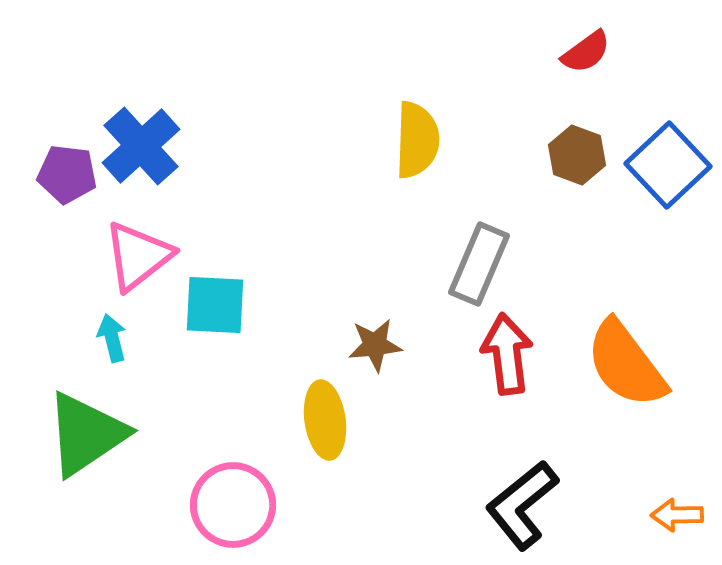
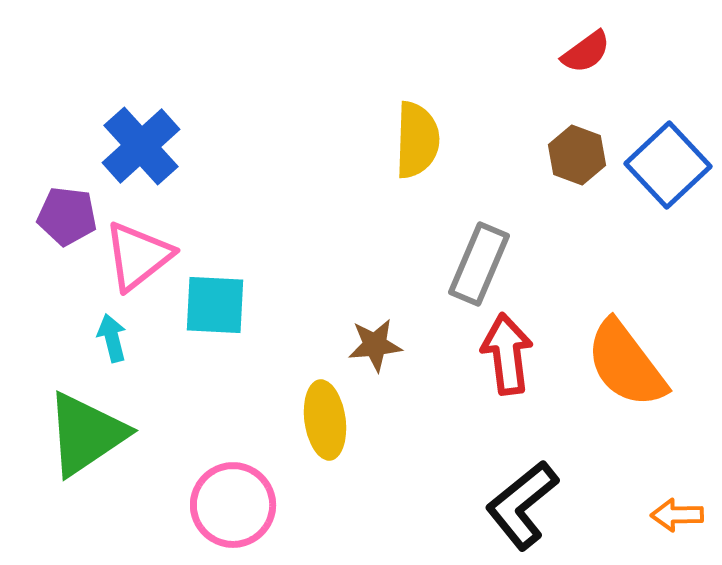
purple pentagon: moved 42 px down
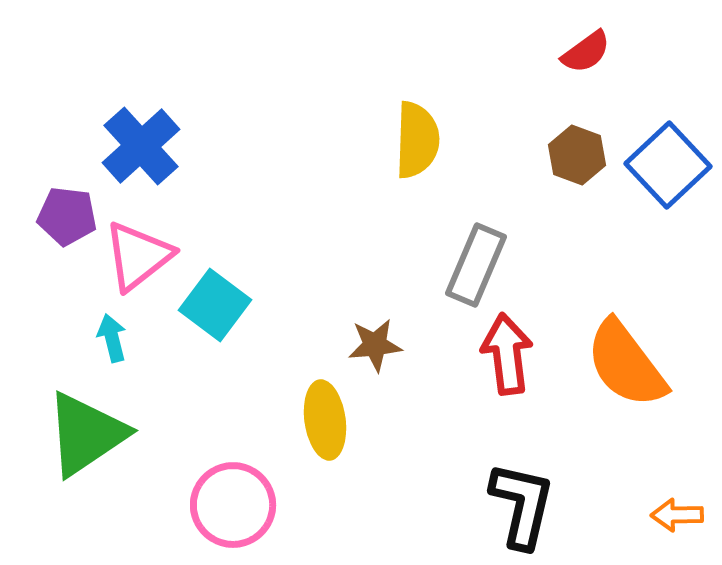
gray rectangle: moved 3 px left, 1 px down
cyan square: rotated 34 degrees clockwise
black L-shape: rotated 142 degrees clockwise
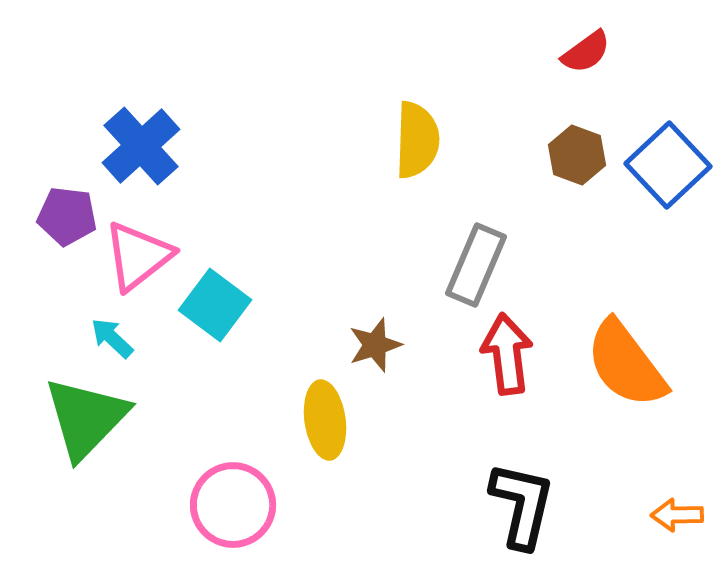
cyan arrow: rotated 33 degrees counterclockwise
brown star: rotated 12 degrees counterclockwise
green triangle: moved 16 px up; rotated 12 degrees counterclockwise
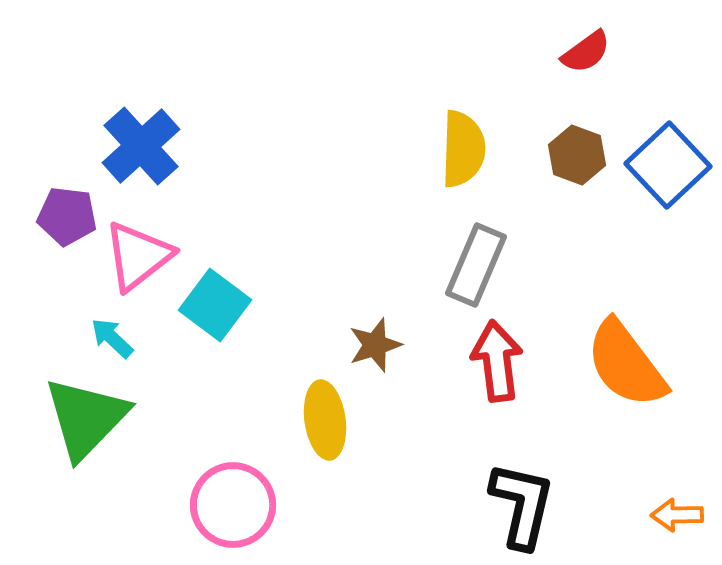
yellow semicircle: moved 46 px right, 9 px down
red arrow: moved 10 px left, 7 px down
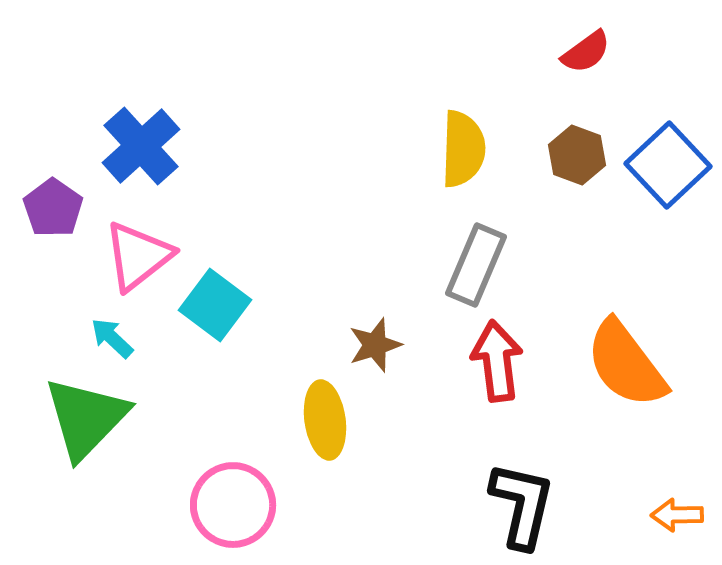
purple pentagon: moved 14 px left, 8 px up; rotated 28 degrees clockwise
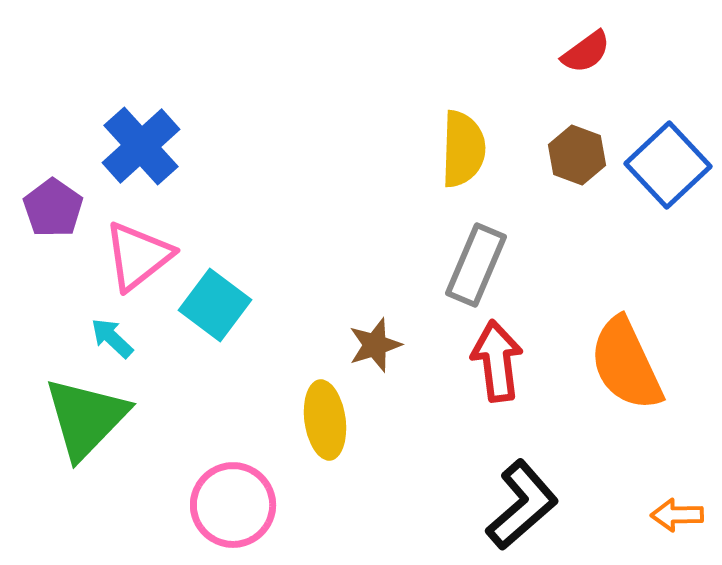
orange semicircle: rotated 12 degrees clockwise
black L-shape: rotated 36 degrees clockwise
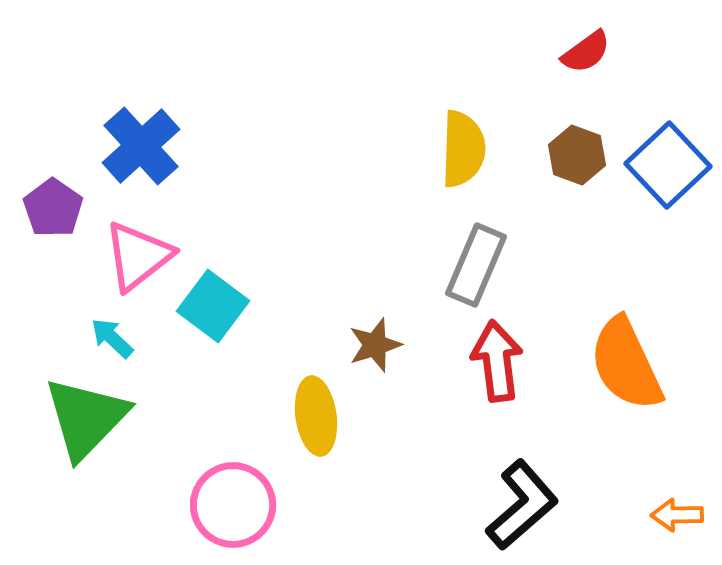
cyan square: moved 2 px left, 1 px down
yellow ellipse: moved 9 px left, 4 px up
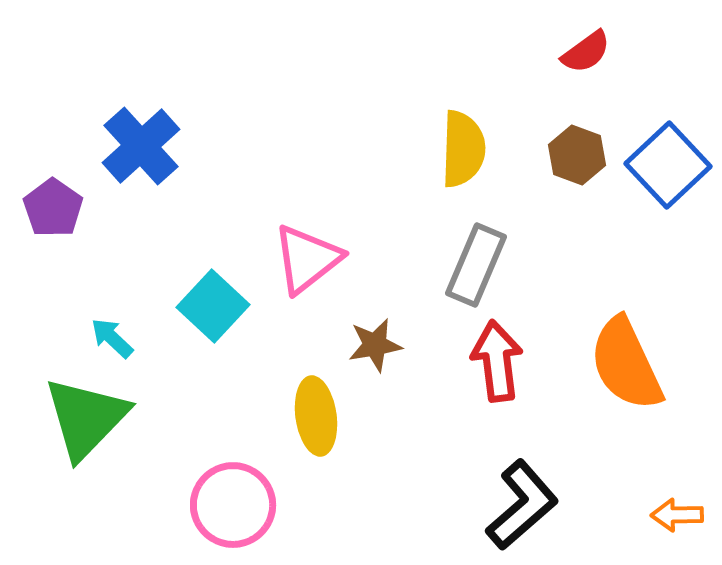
pink triangle: moved 169 px right, 3 px down
cyan square: rotated 6 degrees clockwise
brown star: rotated 8 degrees clockwise
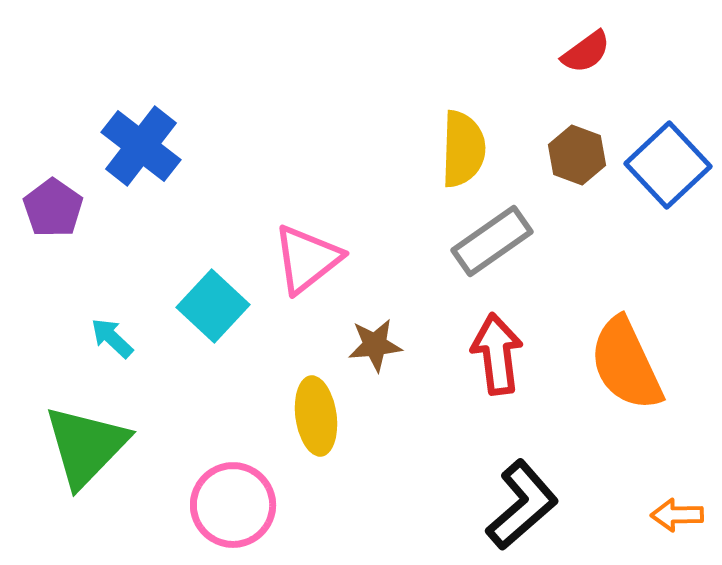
blue cross: rotated 10 degrees counterclockwise
gray rectangle: moved 16 px right, 24 px up; rotated 32 degrees clockwise
brown star: rotated 4 degrees clockwise
red arrow: moved 7 px up
green triangle: moved 28 px down
